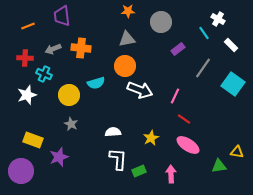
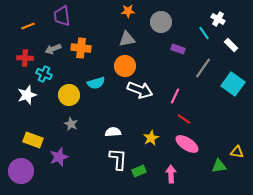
purple rectangle: rotated 56 degrees clockwise
pink ellipse: moved 1 px left, 1 px up
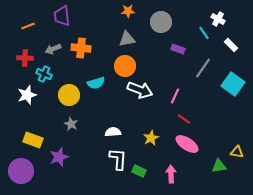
green rectangle: rotated 48 degrees clockwise
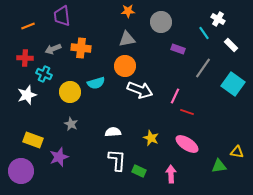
yellow circle: moved 1 px right, 3 px up
red line: moved 3 px right, 7 px up; rotated 16 degrees counterclockwise
yellow star: rotated 21 degrees counterclockwise
white L-shape: moved 1 px left, 1 px down
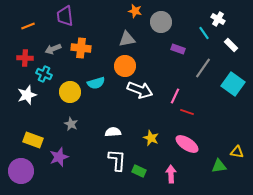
orange star: moved 7 px right; rotated 16 degrees clockwise
purple trapezoid: moved 3 px right
